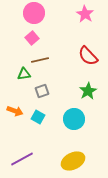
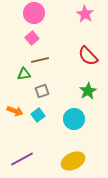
cyan square: moved 2 px up; rotated 24 degrees clockwise
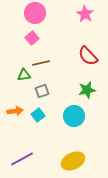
pink circle: moved 1 px right
brown line: moved 1 px right, 3 px down
green triangle: moved 1 px down
green star: moved 1 px left, 1 px up; rotated 18 degrees clockwise
orange arrow: rotated 28 degrees counterclockwise
cyan circle: moved 3 px up
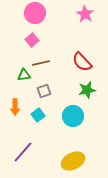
pink square: moved 2 px down
red semicircle: moved 6 px left, 6 px down
gray square: moved 2 px right
orange arrow: moved 4 px up; rotated 98 degrees clockwise
cyan circle: moved 1 px left
purple line: moved 1 px right, 7 px up; rotated 20 degrees counterclockwise
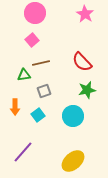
yellow ellipse: rotated 15 degrees counterclockwise
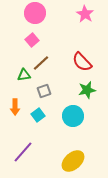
brown line: rotated 30 degrees counterclockwise
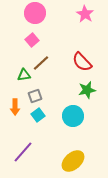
gray square: moved 9 px left, 5 px down
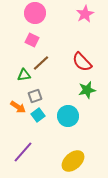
pink star: rotated 12 degrees clockwise
pink square: rotated 24 degrees counterclockwise
orange arrow: moved 3 px right; rotated 56 degrees counterclockwise
cyan circle: moved 5 px left
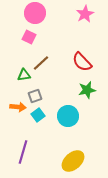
pink square: moved 3 px left, 3 px up
orange arrow: rotated 28 degrees counterclockwise
purple line: rotated 25 degrees counterclockwise
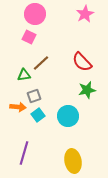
pink circle: moved 1 px down
gray square: moved 1 px left
purple line: moved 1 px right, 1 px down
yellow ellipse: rotated 60 degrees counterclockwise
